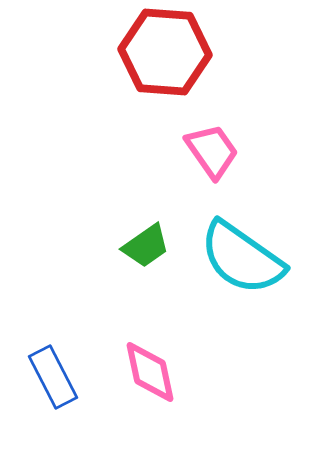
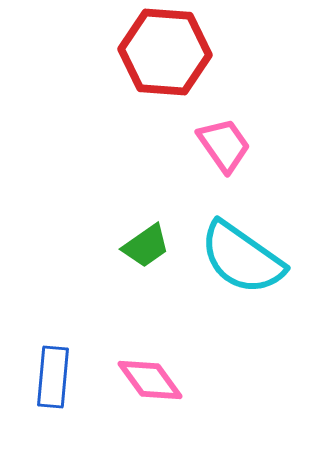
pink trapezoid: moved 12 px right, 6 px up
pink diamond: moved 8 px down; rotated 24 degrees counterclockwise
blue rectangle: rotated 32 degrees clockwise
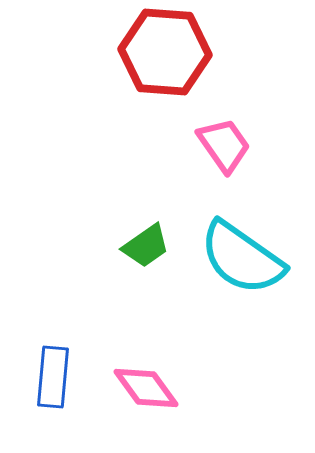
pink diamond: moved 4 px left, 8 px down
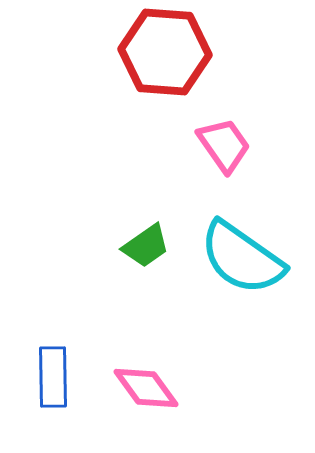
blue rectangle: rotated 6 degrees counterclockwise
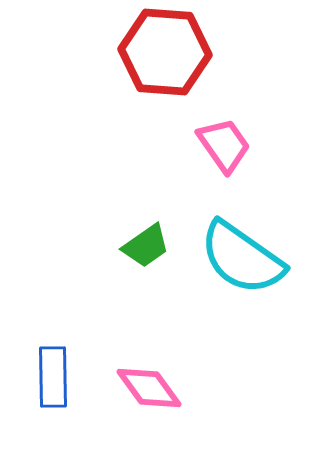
pink diamond: moved 3 px right
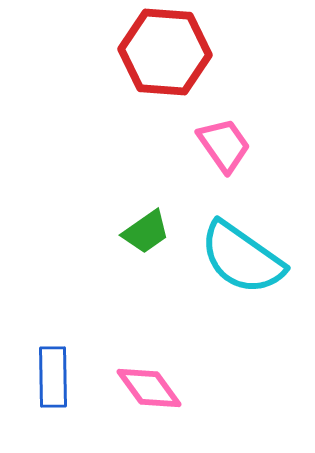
green trapezoid: moved 14 px up
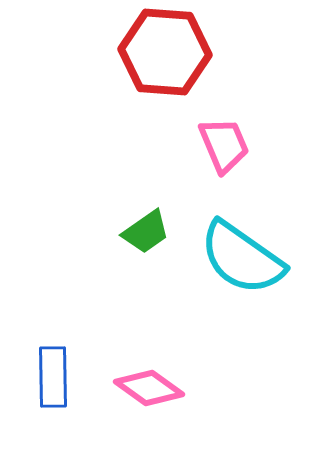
pink trapezoid: rotated 12 degrees clockwise
pink diamond: rotated 18 degrees counterclockwise
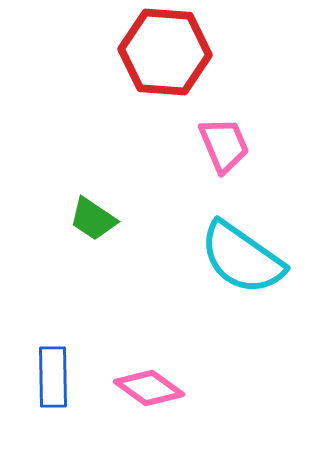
green trapezoid: moved 53 px left, 13 px up; rotated 69 degrees clockwise
